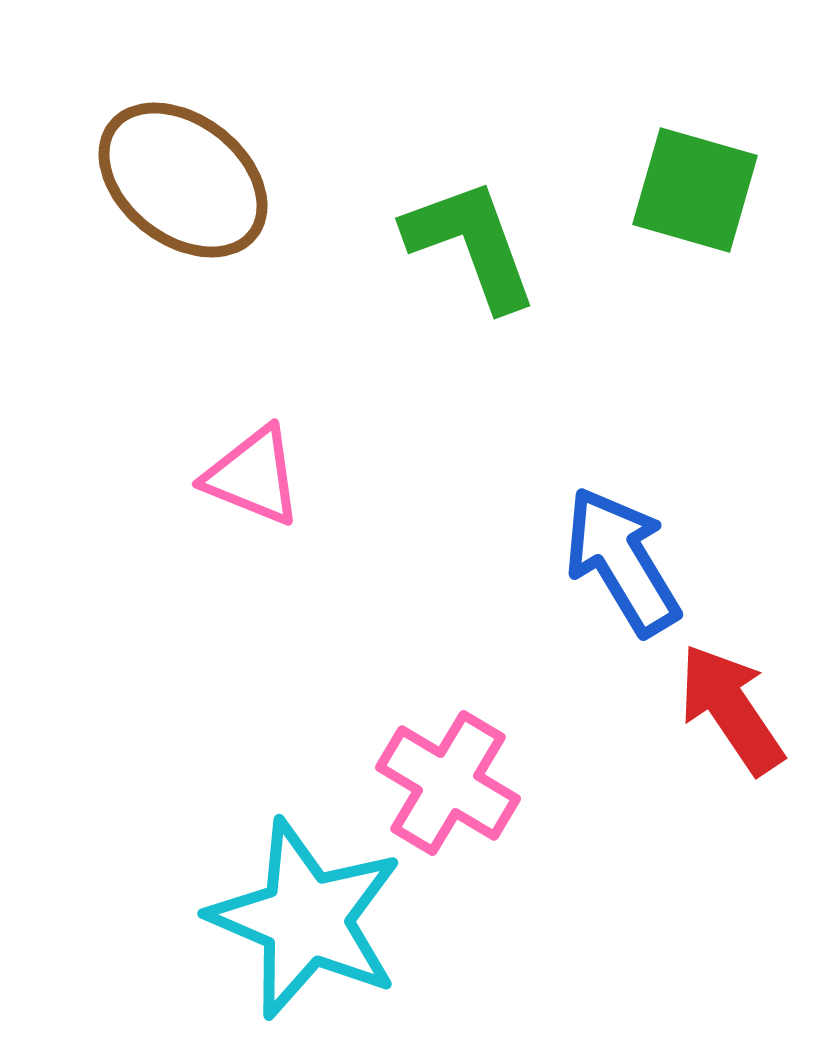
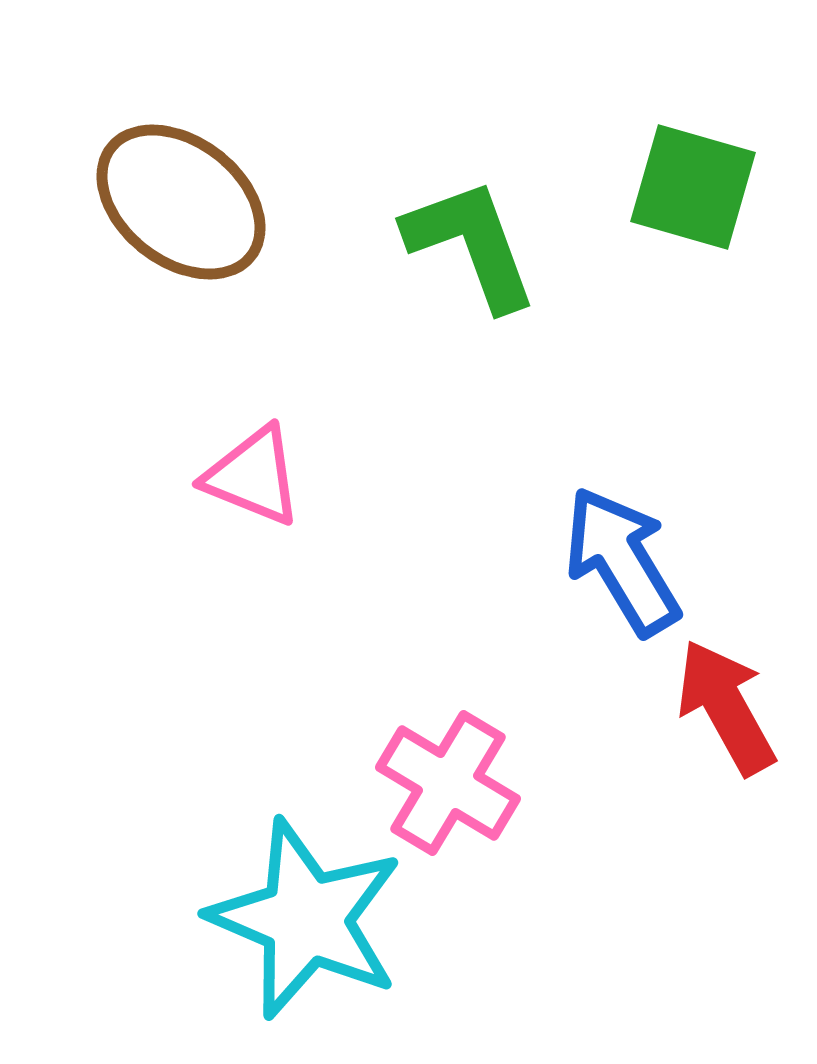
brown ellipse: moved 2 px left, 22 px down
green square: moved 2 px left, 3 px up
red arrow: moved 5 px left, 2 px up; rotated 5 degrees clockwise
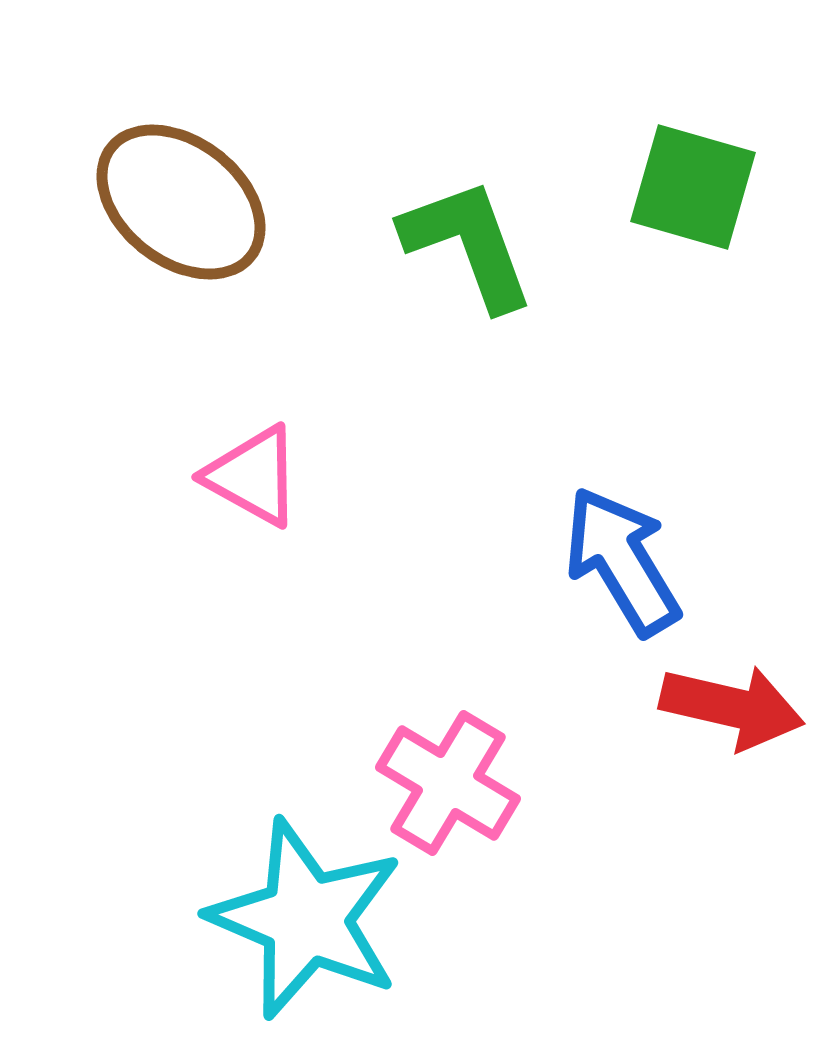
green L-shape: moved 3 px left
pink triangle: rotated 7 degrees clockwise
red arrow: moved 6 px right; rotated 132 degrees clockwise
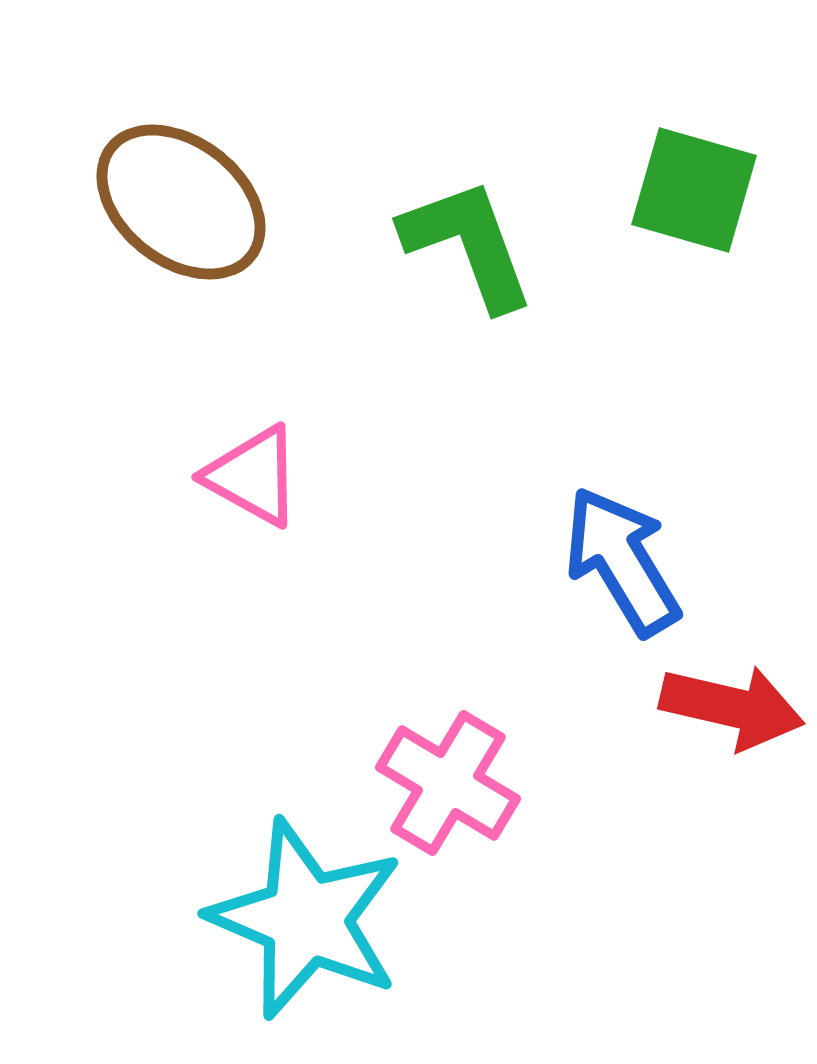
green square: moved 1 px right, 3 px down
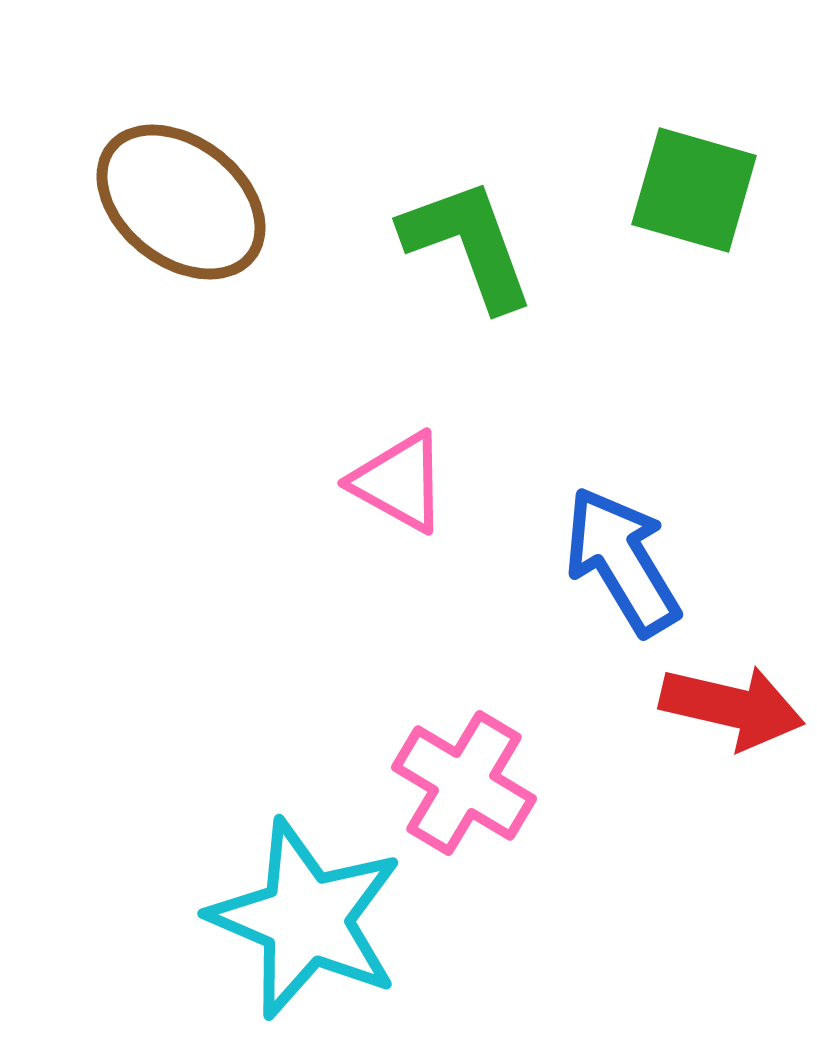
pink triangle: moved 146 px right, 6 px down
pink cross: moved 16 px right
